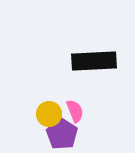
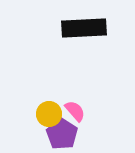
black rectangle: moved 10 px left, 33 px up
pink semicircle: rotated 20 degrees counterclockwise
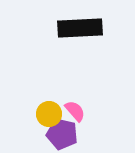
black rectangle: moved 4 px left
purple pentagon: rotated 20 degrees counterclockwise
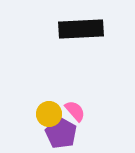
black rectangle: moved 1 px right, 1 px down
purple pentagon: moved 1 px left, 1 px up; rotated 16 degrees clockwise
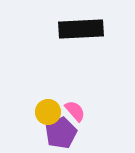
yellow circle: moved 1 px left, 2 px up
purple pentagon: rotated 16 degrees clockwise
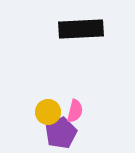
pink semicircle: rotated 55 degrees clockwise
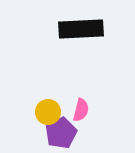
pink semicircle: moved 6 px right, 1 px up
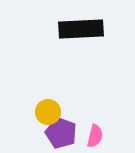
pink semicircle: moved 14 px right, 26 px down
purple pentagon: rotated 24 degrees counterclockwise
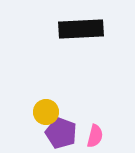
yellow circle: moved 2 px left
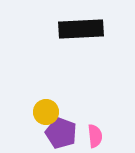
pink semicircle: rotated 20 degrees counterclockwise
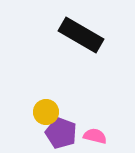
black rectangle: moved 6 px down; rotated 33 degrees clockwise
pink semicircle: rotated 70 degrees counterclockwise
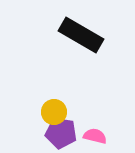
yellow circle: moved 8 px right
purple pentagon: rotated 12 degrees counterclockwise
